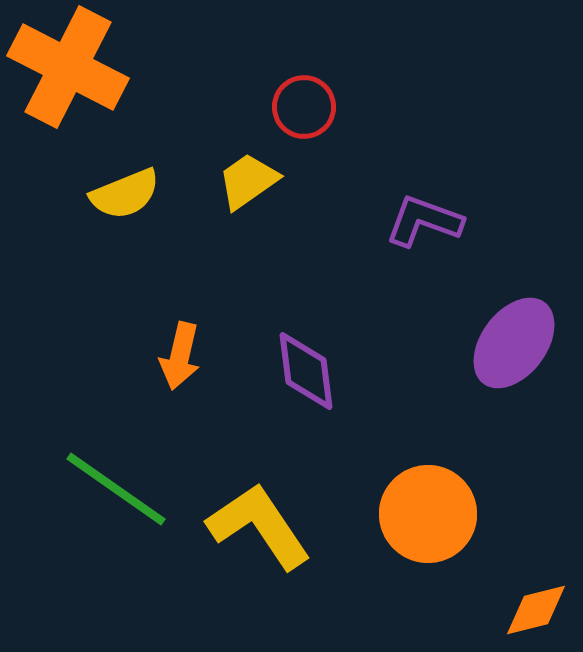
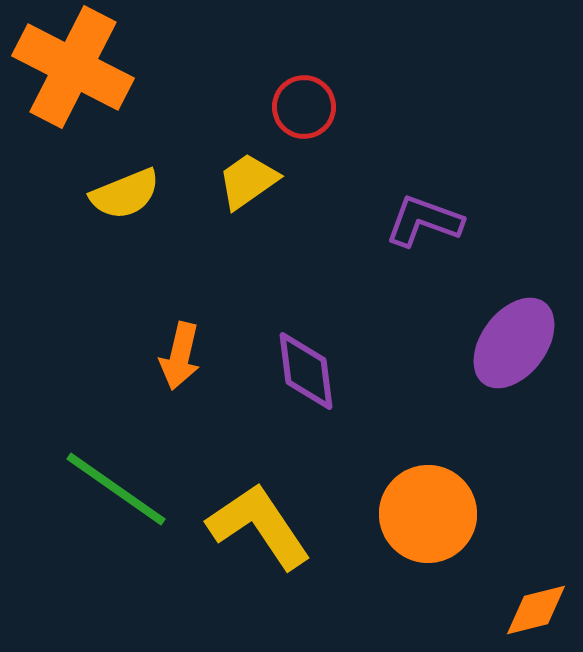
orange cross: moved 5 px right
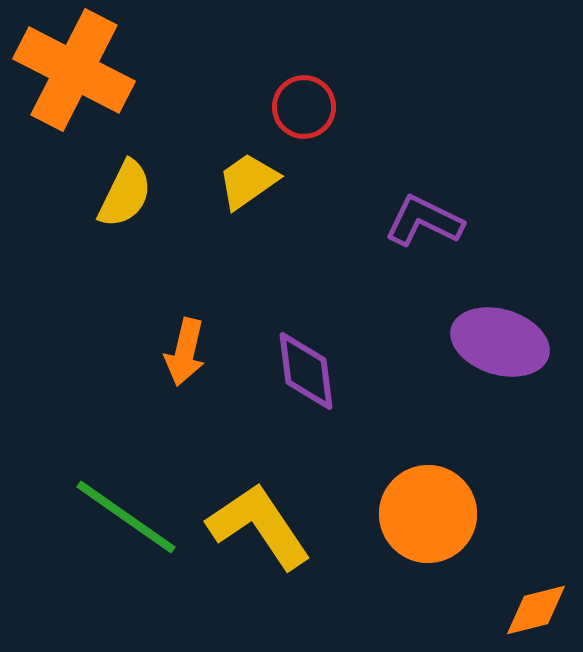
orange cross: moved 1 px right, 3 px down
yellow semicircle: rotated 42 degrees counterclockwise
purple L-shape: rotated 6 degrees clockwise
purple ellipse: moved 14 px left, 1 px up; rotated 70 degrees clockwise
orange arrow: moved 5 px right, 4 px up
green line: moved 10 px right, 28 px down
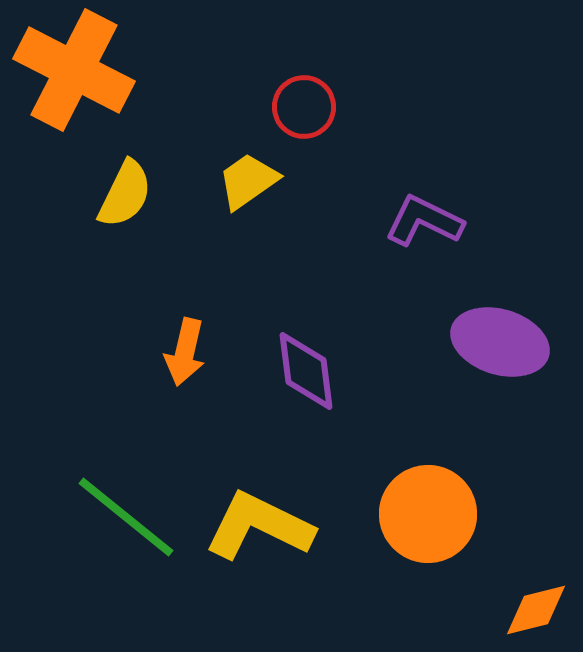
green line: rotated 4 degrees clockwise
yellow L-shape: rotated 30 degrees counterclockwise
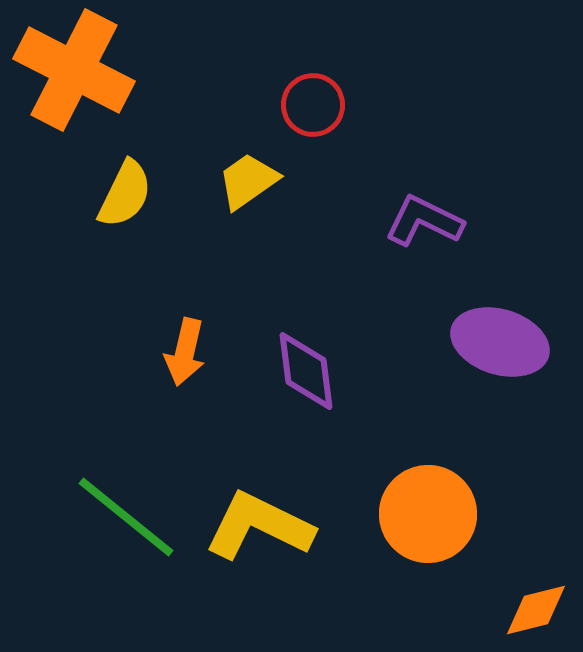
red circle: moved 9 px right, 2 px up
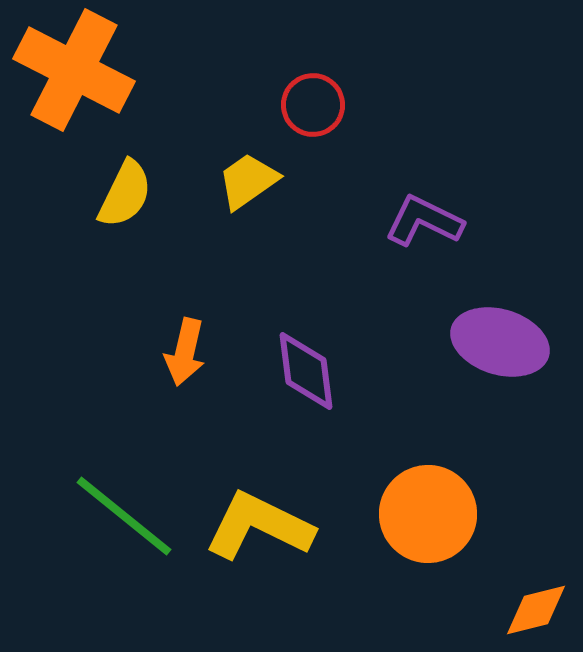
green line: moved 2 px left, 1 px up
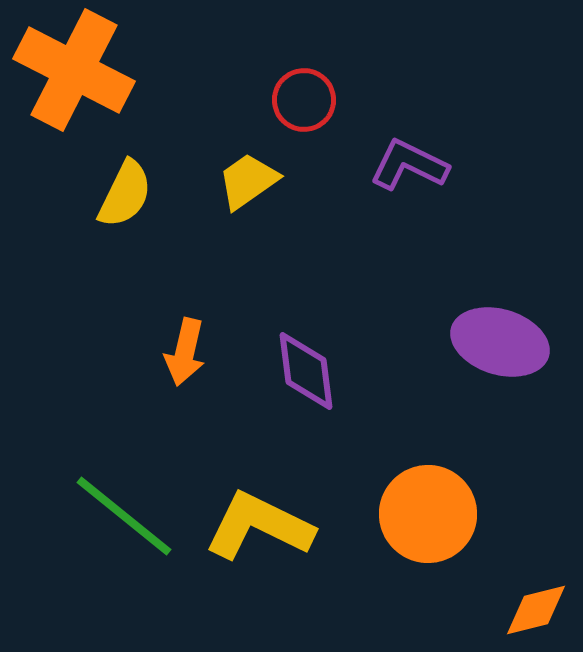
red circle: moved 9 px left, 5 px up
purple L-shape: moved 15 px left, 56 px up
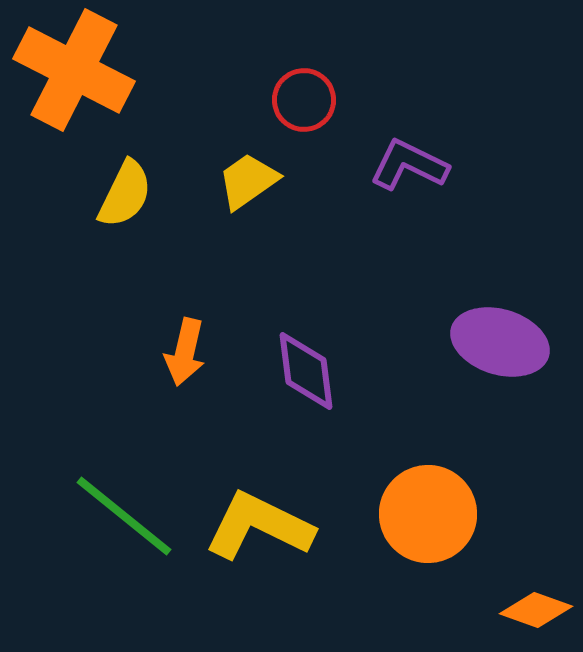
orange diamond: rotated 34 degrees clockwise
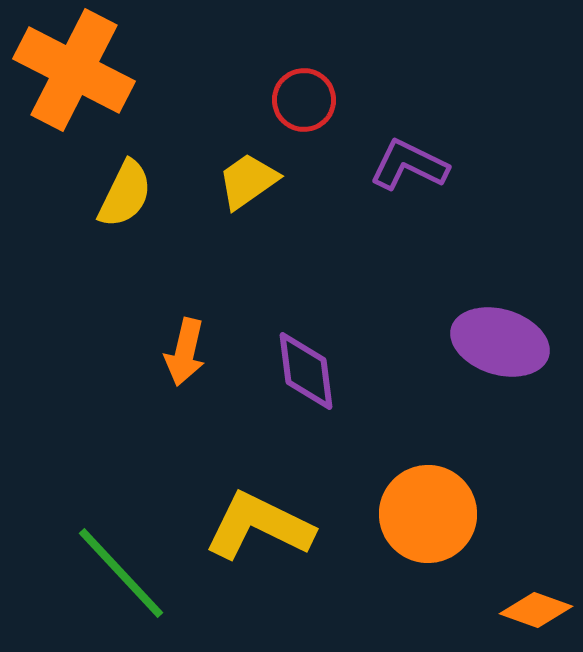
green line: moved 3 px left, 57 px down; rotated 8 degrees clockwise
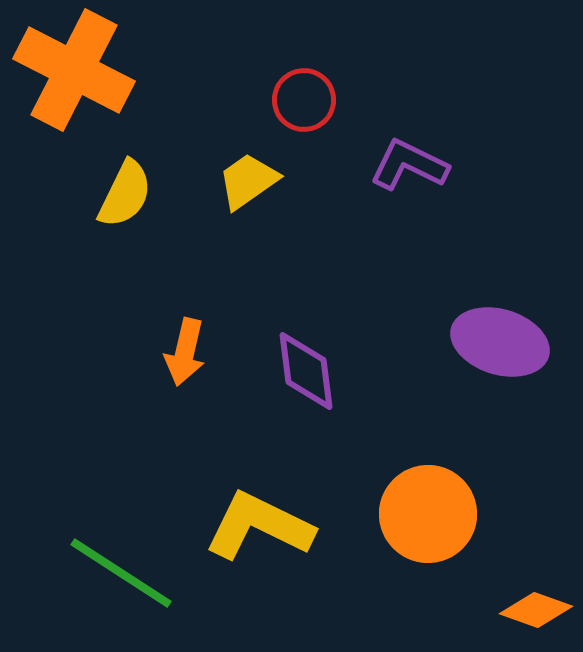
green line: rotated 14 degrees counterclockwise
